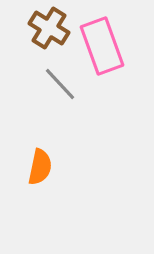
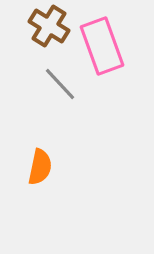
brown cross: moved 2 px up
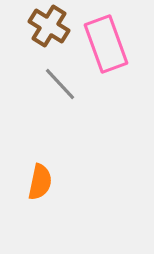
pink rectangle: moved 4 px right, 2 px up
orange semicircle: moved 15 px down
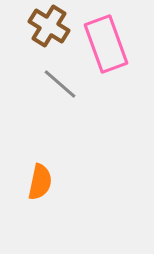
gray line: rotated 6 degrees counterclockwise
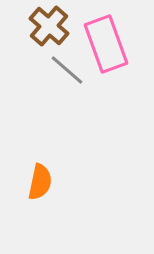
brown cross: rotated 9 degrees clockwise
gray line: moved 7 px right, 14 px up
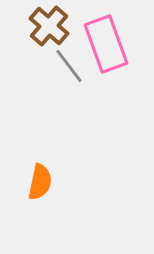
gray line: moved 2 px right, 4 px up; rotated 12 degrees clockwise
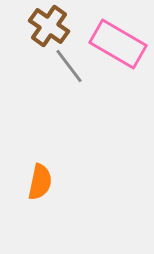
brown cross: rotated 6 degrees counterclockwise
pink rectangle: moved 12 px right; rotated 40 degrees counterclockwise
